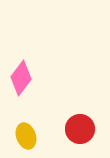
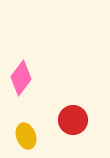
red circle: moved 7 px left, 9 px up
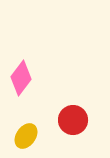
yellow ellipse: rotated 55 degrees clockwise
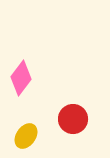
red circle: moved 1 px up
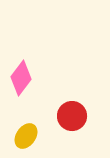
red circle: moved 1 px left, 3 px up
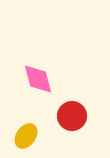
pink diamond: moved 17 px right, 1 px down; rotated 52 degrees counterclockwise
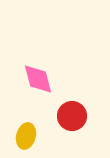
yellow ellipse: rotated 20 degrees counterclockwise
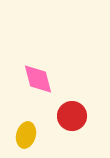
yellow ellipse: moved 1 px up
